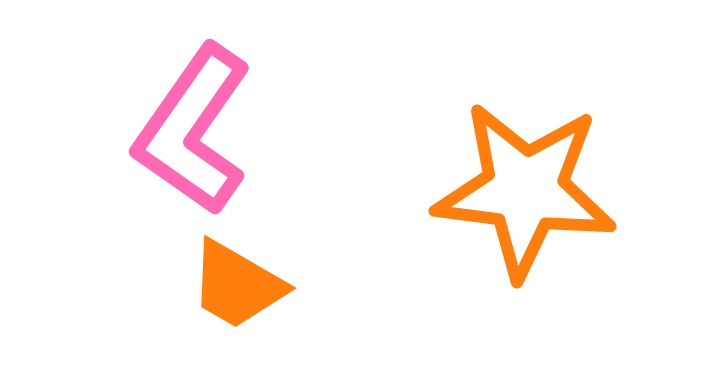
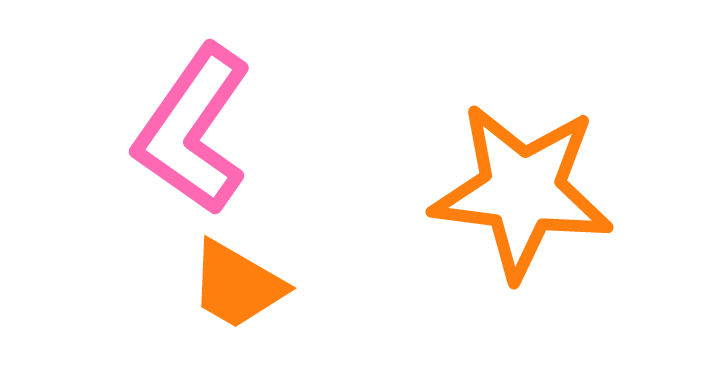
orange star: moved 3 px left, 1 px down
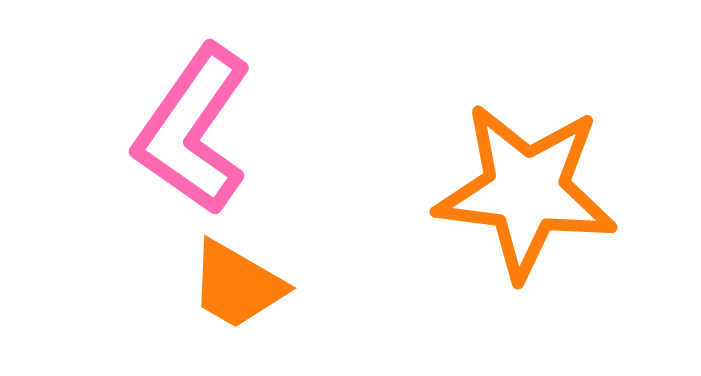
orange star: moved 4 px right
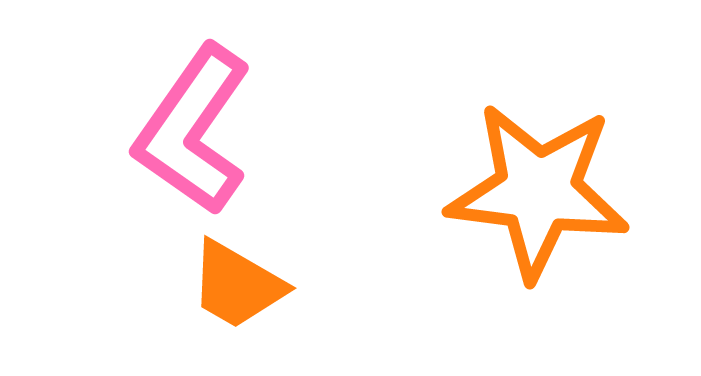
orange star: moved 12 px right
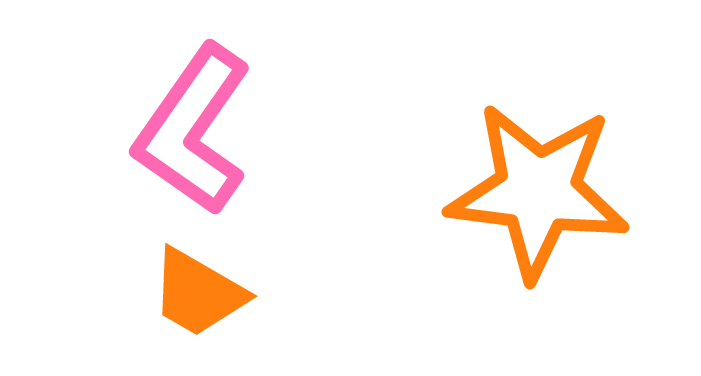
orange trapezoid: moved 39 px left, 8 px down
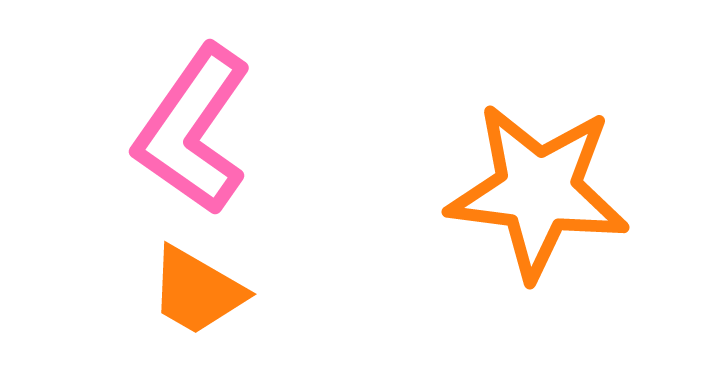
orange trapezoid: moved 1 px left, 2 px up
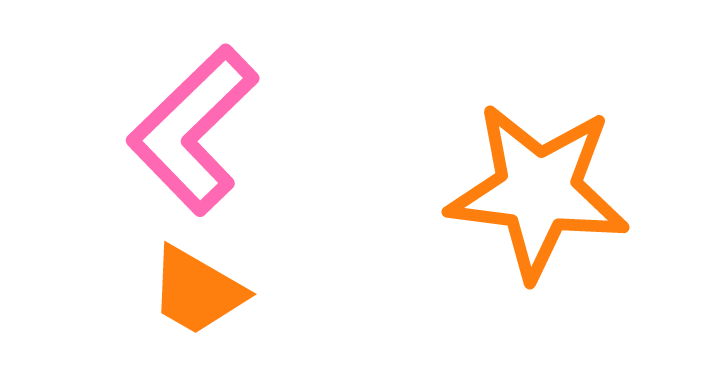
pink L-shape: rotated 11 degrees clockwise
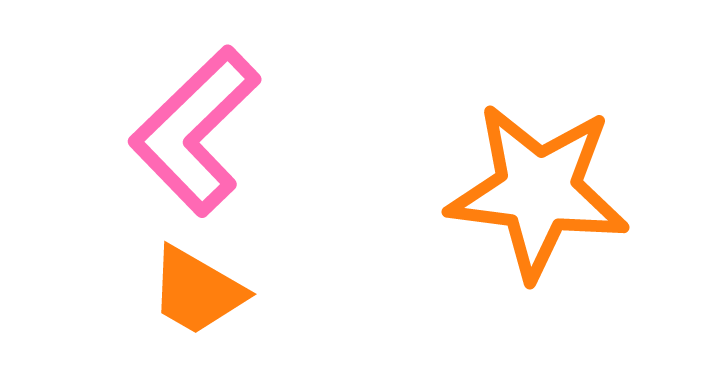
pink L-shape: moved 2 px right, 1 px down
